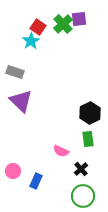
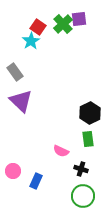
gray rectangle: rotated 36 degrees clockwise
black cross: rotated 32 degrees counterclockwise
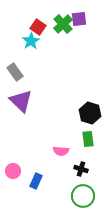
black hexagon: rotated 15 degrees counterclockwise
pink semicircle: rotated 21 degrees counterclockwise
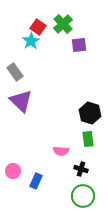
purple square: moved 26 px down
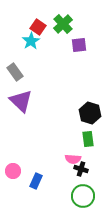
pink semicircle: moved 12 px right, 8 px down
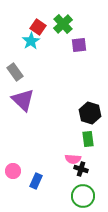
purple triangle: moved 2 px right, 1 px up
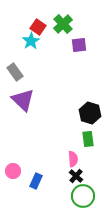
pink semicircle: rotated 98 degrees counterclockwise
black cross: moved 5 px left, 7 px down; rotated 24 degrees clockwise
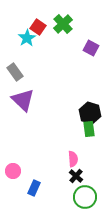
cyan star: moved 4 px left, 3 px up
purple square: moved 12 px right, 3 px down; rotated 35 degrees clockwise
green rectangle: moved 1 px right, 10 px up
blue rectangle: moved 2 px left, 7 px down
green circle: moved 2 px right, 1 px down
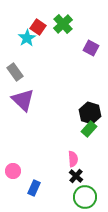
green rectangle: rotated 49 degrees clockwise
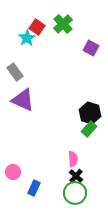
red square: moved 1 px left
purple triangle: rotated 20 degrees counterclockwise
pink circle: moved 1 px down
green circle: moved 10 px left, 4 px up
